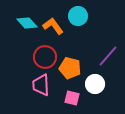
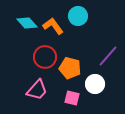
pink trapezoid: moved 4 px left, 5 px down; rotated 135 degrees counterclockwise
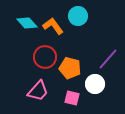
purple line: moved 3 px down
pink trapezoid: moved 1 px right, 1 px down
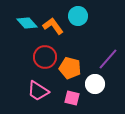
pink trapezoid: rotated 80 degrees clockwise
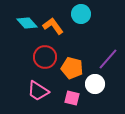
cyan circle: moved 3 px right, 2 px up
orange pentagon: moved 2 px right
